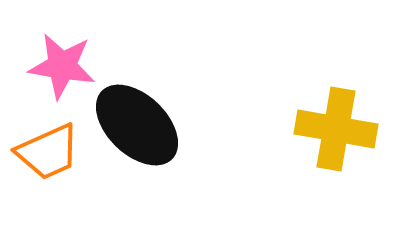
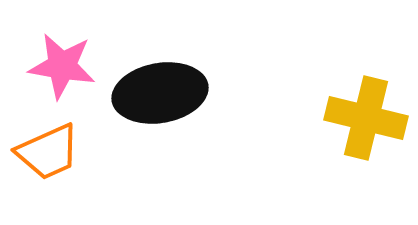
black ellipse: moved 23 px right, 32 px up; rotated 54 degrees counterclockwise
yellow cross: moved 30 px right, 11 px up; rotated 4 degrees clockwise
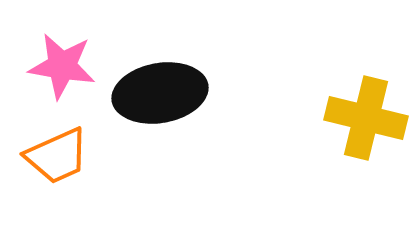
orange trapezoid: moved 9 px right, 4 px down
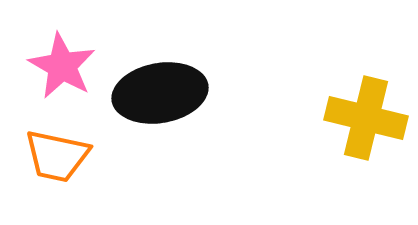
pink star: rotated 20 degrees clockwise
orange trapezoid: rotated 36 degrees clockwise
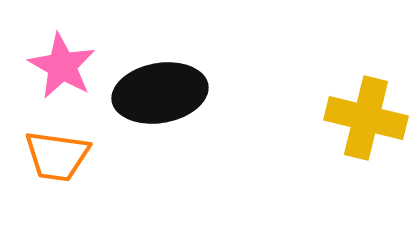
orange trapezoid: rotated 4 degrees counterclockwise
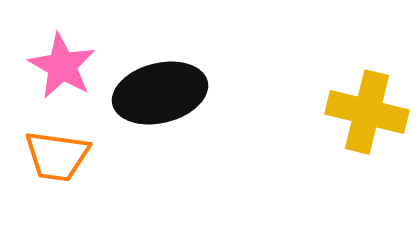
black ellipse: rotated 4 degrees counterclockwise
yellow cross: moved 1 px right, 6 px up
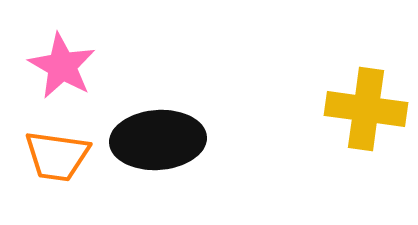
black ellipse: moved 2 px left, 47 px down; rotated 10 degrees clockwise
yellow cross: moved 1 px left, 3 px up; rotated 6 degrees counterclockwise
